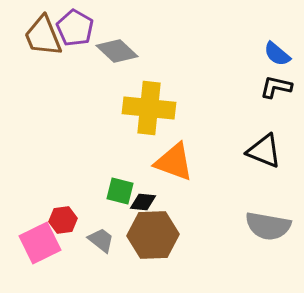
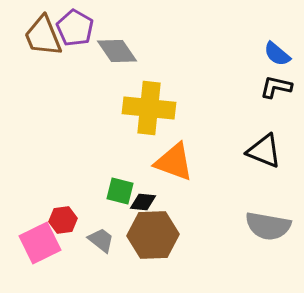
gray diamond: rotated 12 degrees clockwise
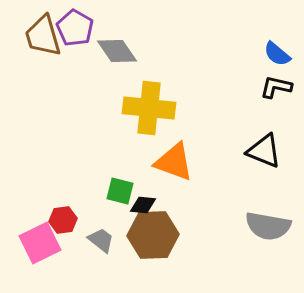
brown trapezoid: rotated 6 degrees clockwise
black diamond: moved 3 px down
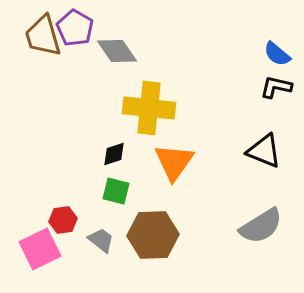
orange triangle: rotated 45 degrees clockwise
green square: moved 4 px left
black diamond: moved 29 px left, 51 px up; rotated 24 degrees counterclockwise
gray semicircle: moved 7 px left; rotated 42 degrees counterclockwise
pink square: moved 6 px down
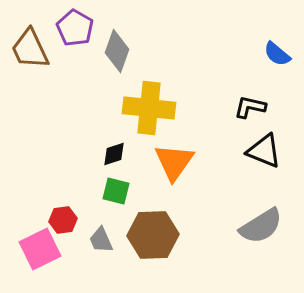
brown trapezoid: moved 13 px left, 13 px down; rotated 9 degrees counterclockwise
gray diamond: rotated 54 degrees clockwise
black L-shape: moved 26 px left, 20 px down
gray trapezoid: rotated 152 degrees counterclockwise
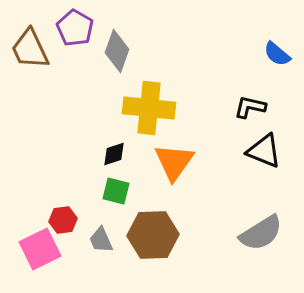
gray semicircle: moved 7 px down
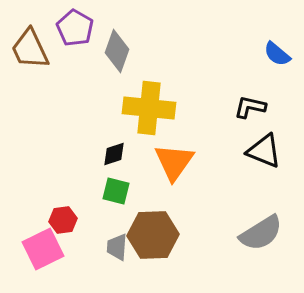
gray trapezoid: moved 16 px right, 7 px down; rotated 28 degrees clockwise
pink square: moved 3 px right
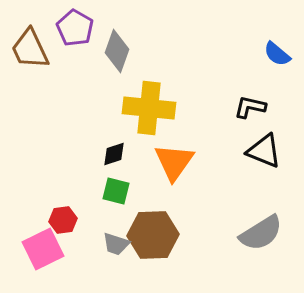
gray trapezoid: moved 1 px left, 3 px up; rotated 76 degrees counterclockwise
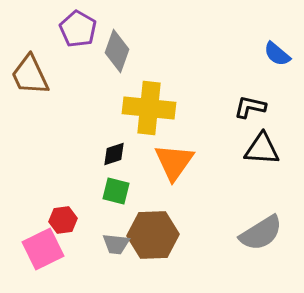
purple pentagon: moved 3 px right, 1 px down
brown trapezoid: moved 26 px down
black triangle: moved 2 px left, 2 px up; rotated 18 degrees counterclockwise
gray trapezoid: rotated 12 degrees counterclockwise
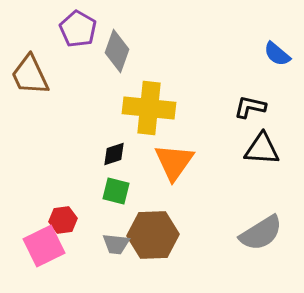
pink square: moved 1 px right, 3 px up
